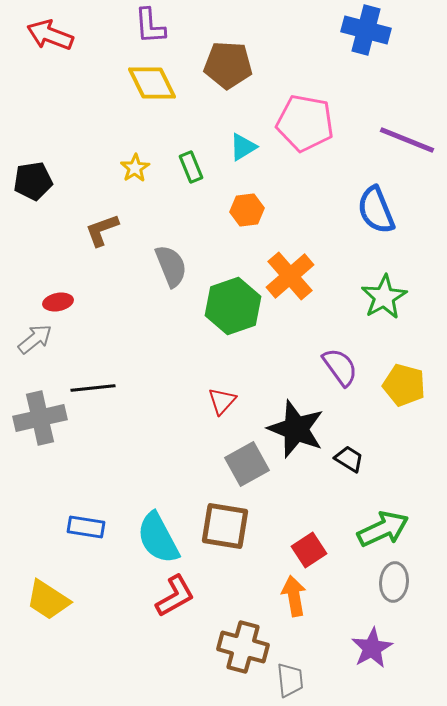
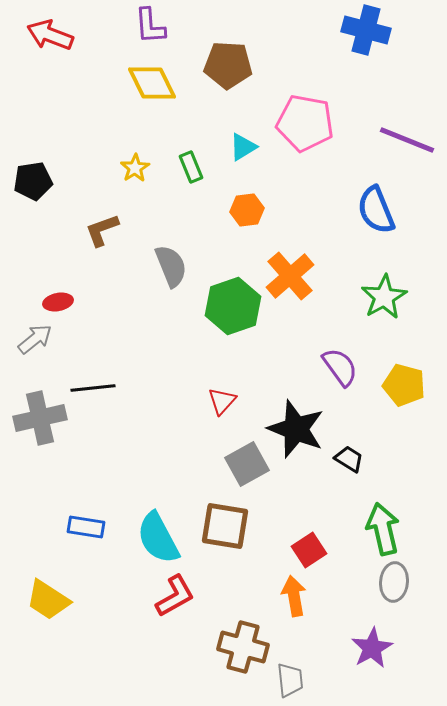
green arrow: rotated 78 degrees counterclockwise
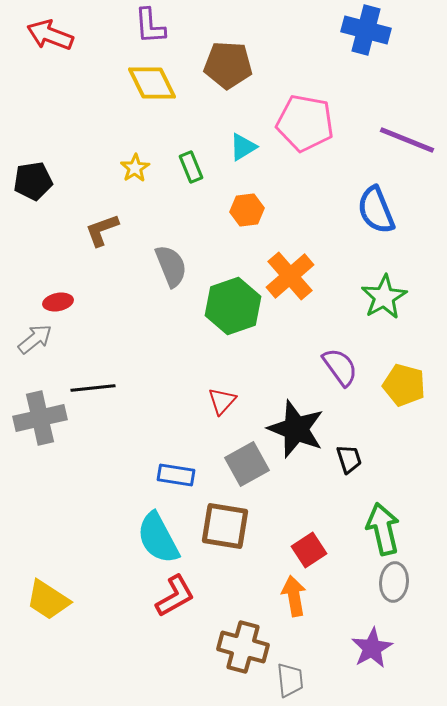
black trapezoid: rotated 40 degrees clockwise
blue rectangle: moved 90 px right, 52 px up
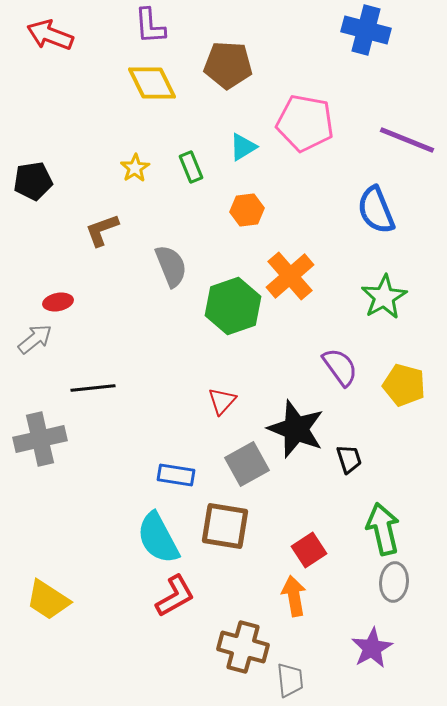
gray cross: moved 21 px down
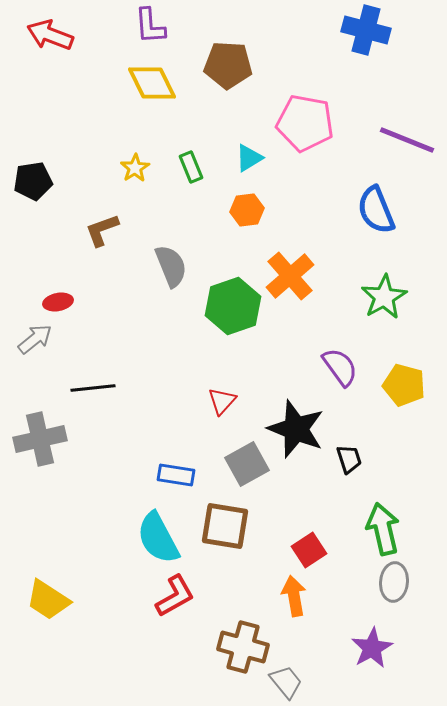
cyan triangle: moved 6 px right, 11 px down
gray trapezoid: moved 4 px left, 2 px down; rotated 33 degrees counterclockwise
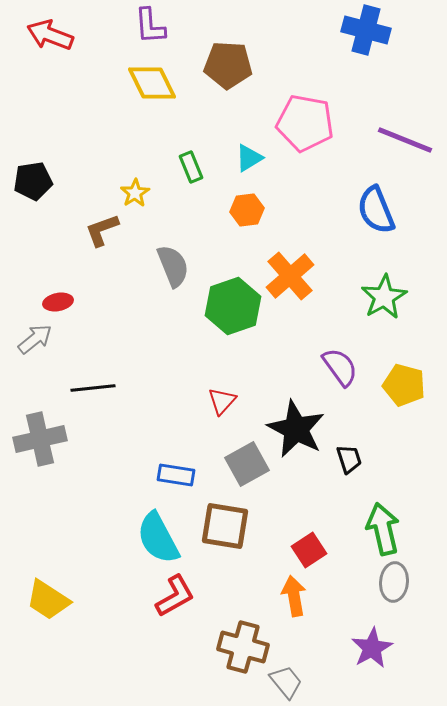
purple line: moved 2 px left
yellow star: moved 25 px down
gray semicircle: moved 2 px right
black star: rotated 6 degrees clockwise
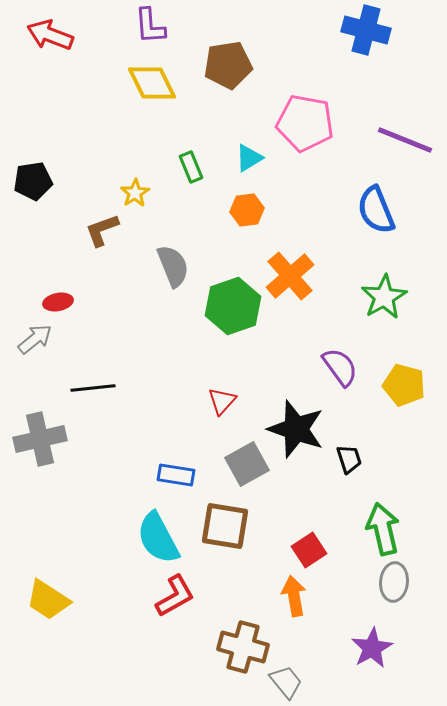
brown pentagon: rotated 12 degrees counterclockwise
black star: rotated 8 degrees counterclockwise
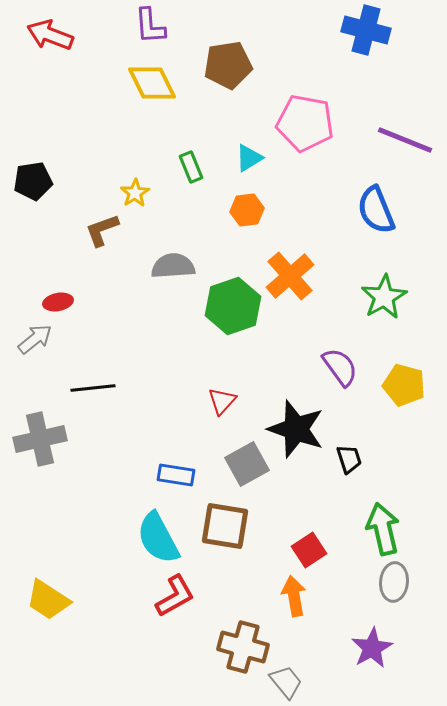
gray semicircle: rotated 72 degrees counterclockwise
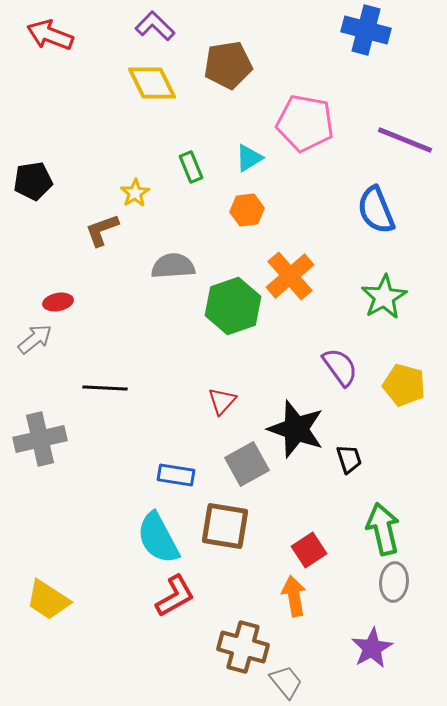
purple L-shape: moved 5 px right; rotated 138 degrees clockwise
black line: moved 12 px right; rotated 9 degrees clockwise
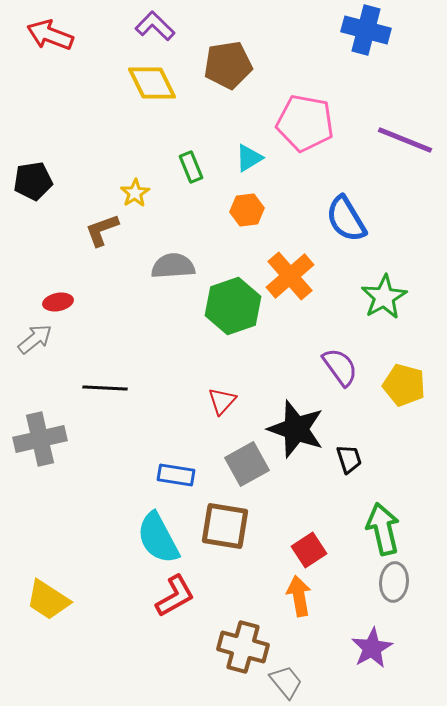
blue semicircle: moved 30 px left, 9 px down; rotated 9 degrees counterclockwise
orange arrow: moved 5 px right
